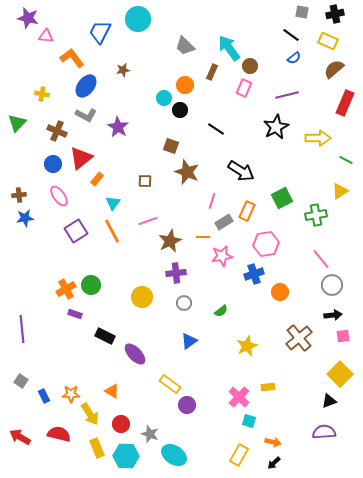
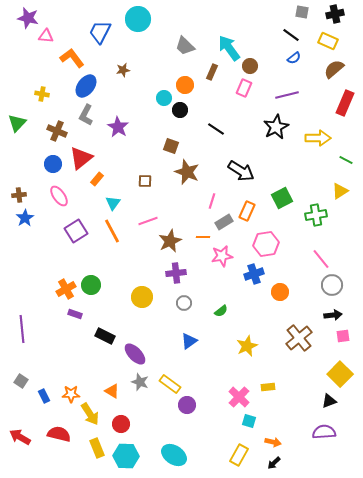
gray L-shape at (86, 115): rotated 90 degrees clockwise
blue star at (25, 218): rotated 24 degrees counterclockwise
gray star at (150, 434): moved 10 px left, 52 px up
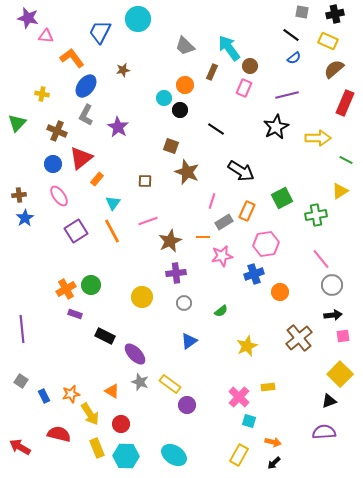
orange star at (71, 394): rotated 12 degrees counterclockwise
red arrow at (20, 437): moved 10 px down
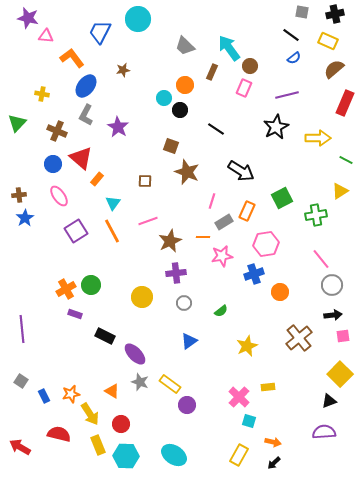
red triangle at (81, 158): rotated 40 degrees counterclockwise
yellow rectangle at (97, 448): moved 1 px right, 3 px up
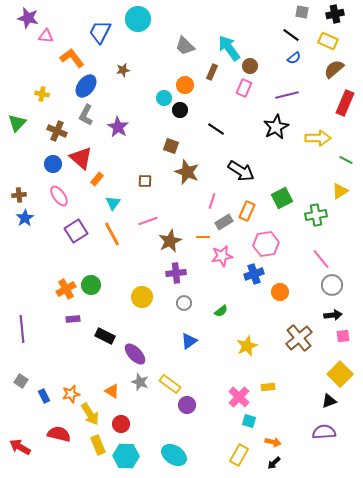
orange line at (112, 231): moved 3 px down
purple rectangle at (75, 314): moved 2 px left, 5 px down; rotated 24 degrees counterclockwise
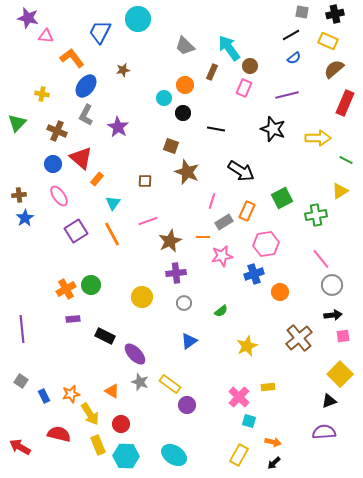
black line at (291, 35): rotated 66 degrees counterclockwise
black circle at (180, 110): moved 3 px right, 3 px down
black star at (276, 127): moved 3 px left, 2 px down; rotated 25 degrees counterclockwise
black line at (216, 129): rotated 24 degrees counterclockwise
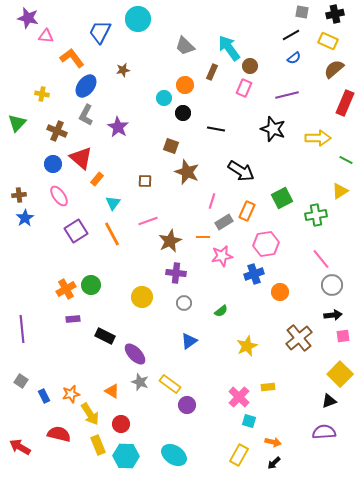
purple cross at (176, 273): rotated 12 degrees clockwise
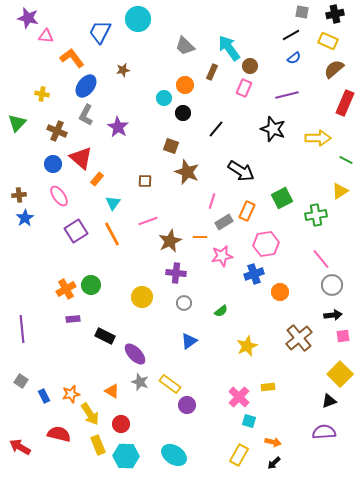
black line at (216, 129): rotated 60 degrees counterclockwise
orange line at (203, 237): moved 3 px left
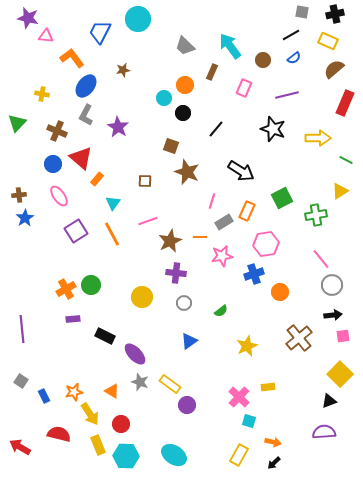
cyan arrow at (229, 48): moved 1 px right, 2 px up
brown circle at (250, 66): moved 13 px right, 6 px up
orange star at (71, 394): moved 3 px right, 2 px up
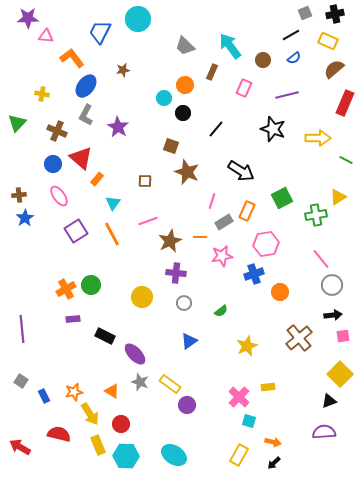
gray square at (302, 12): moved 3 px right, 1 px down; rotated 32 degrees counterclockwise
purple star at (28, 18): rotated 15 degrees counterclockwise
yellow triangle at (340, 191): moved 2 px left, 6 px down
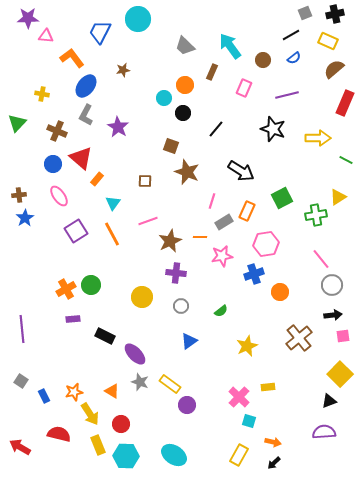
gray circle at (184, 303): moved 3 px left, 3 px down
